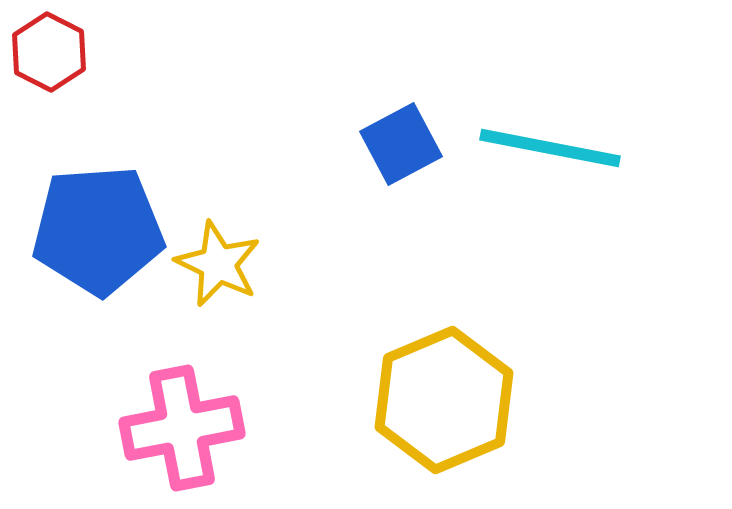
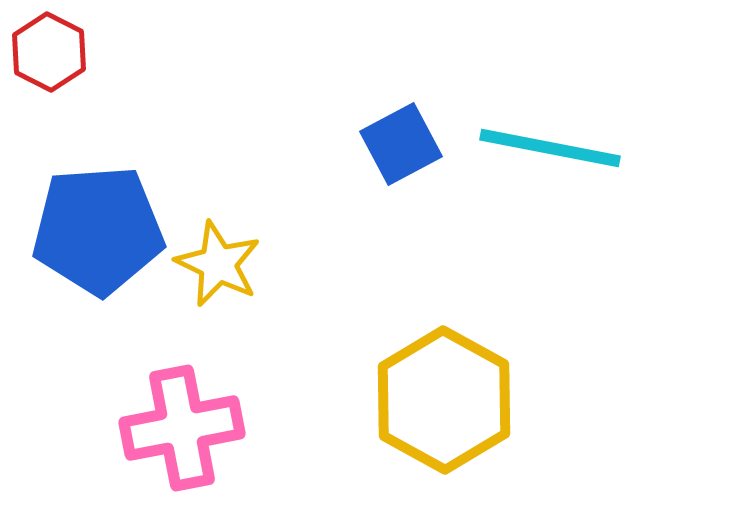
yellow hexagon: rotated 8 degrees counterclockwise
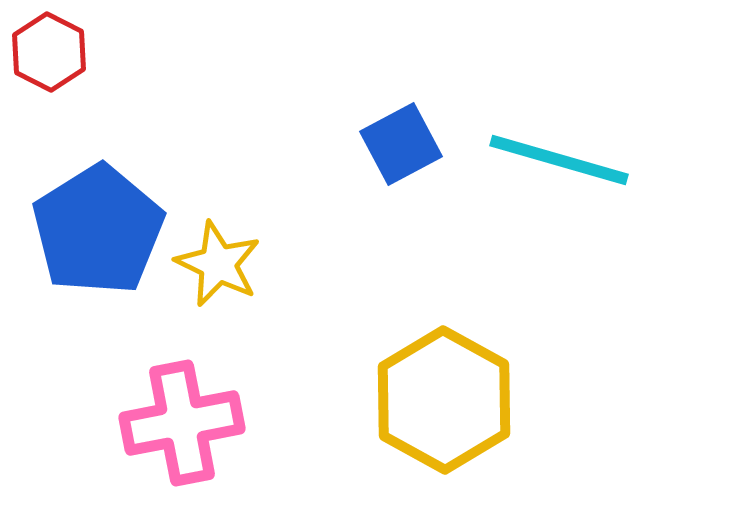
cyan line: moved 9 px right, 12 px down; rotated 5 degrees clockwise
blue pentagon: rotated 28 degrees counterclockwise
pink cross: moved 5 px up
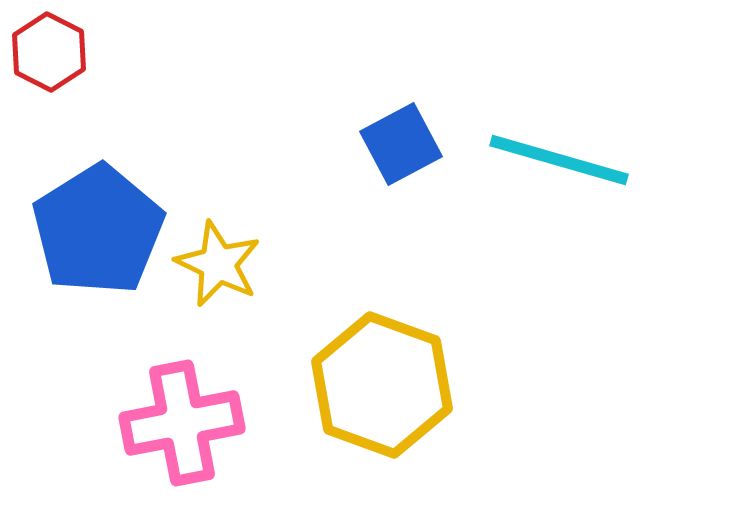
yellow hexagon: moved 62 px left, 15 px up; rotated 9 degrees counterclockwise
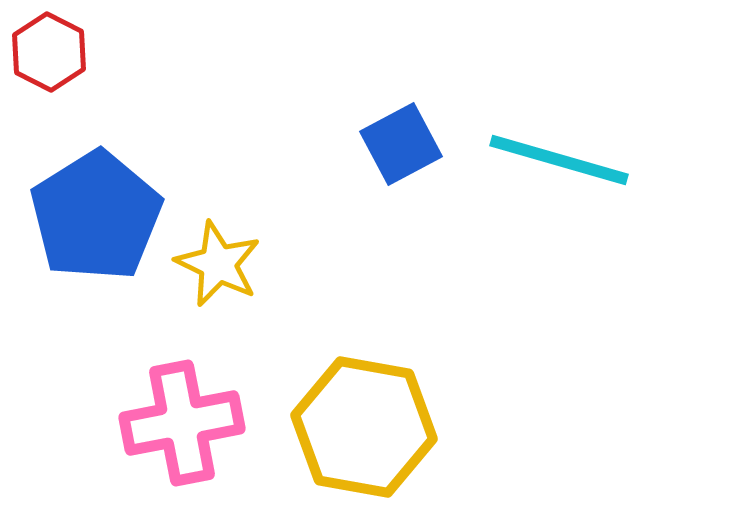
blue pentagon: moved 2 px left, 14 px up
yellow hexagon: moved 18 px left, 42 px down; rotated 10 degrees counterclockwise
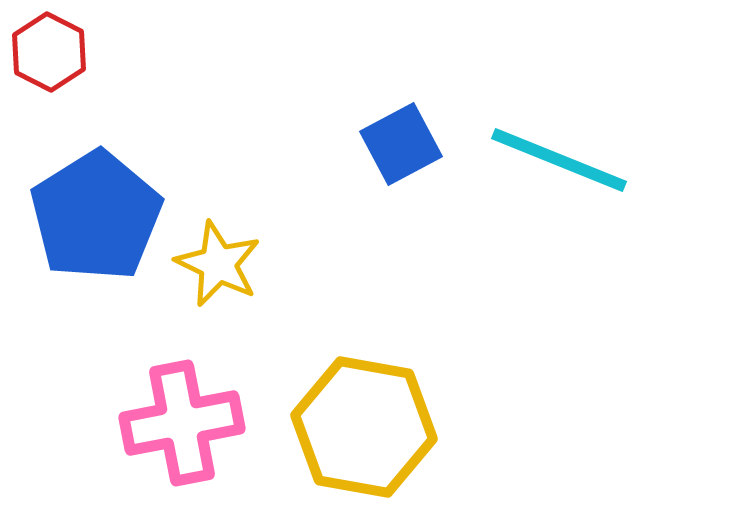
cyan line: rotated 6 degrees clockwise
